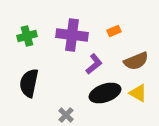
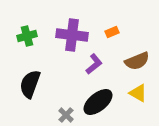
orange rectangle: moved 2 px left, 1 px down
brown semicircle: moved 1 px right
black semicircle: moved 1 px right, 1 px down; rotated 8 degrees clockwise
black ellipse: moved 7 px left, 9 px down; rotated 20 degrees counterclockwise
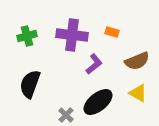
orange rectangle: rotated 40 degrees clockwise
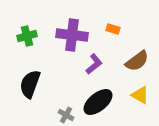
orange rectangle: moved 1 px right, 3 px up
brown semicircle: rotated 15 degrees counterclockwise
yellow triangle: moved 2 px right, 2 px down
gray cross: rotated 14 degrees counterclockwise
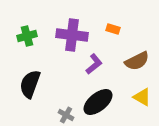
brown semicircle: rotated 10 degrees clockwise
yellow triangle: moved 2 px right, 2 px down
